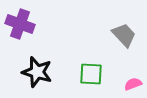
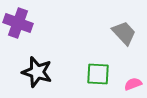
purple cross: moved 2 px left, 1 px up
gray trapezoid: moved 2 px up
green square: moved 7 px right
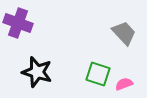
green square: rotated 15 degrees clockwise
pink semicircle: moved 9 px left
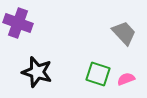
pink semicircle: moved 2 px right, 5 px up
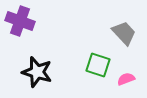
purple cross: moved 2 px right, 2 px up
green square: moved 9 px up
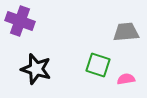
gray trapezoid: moved 2 px right, 1 px up; rotated 52 degrees counterclockwise
black star: moved 1 px left, 3 px up
pink semicircle: rotated 12 degrees clockwise
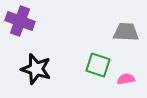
gray trapezoid: rotated 8 degrees clockwise
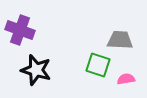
purple cross: moved 9 px down
gray trapezoid: moved 6 px left, 8 px down
black star: moved 1 px down
